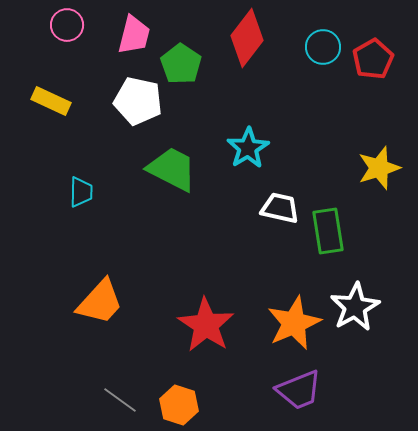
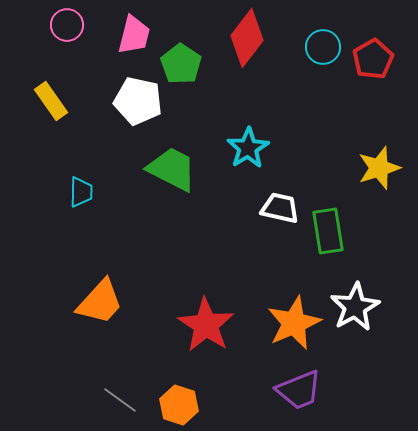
yellow rectangle: rotated 30 degrees clockwise
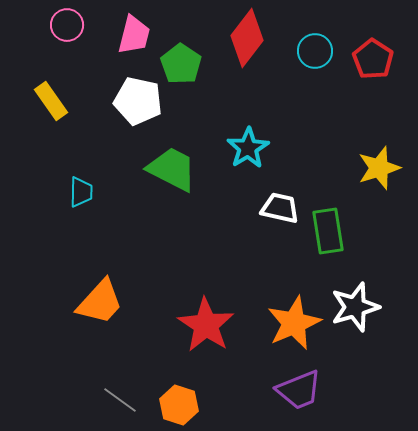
cyan circle: moved 8 px left, 4 px down
red pentagon: rotated 9 degrees counterclockwise
white star: rotated 12 degrees clockwise
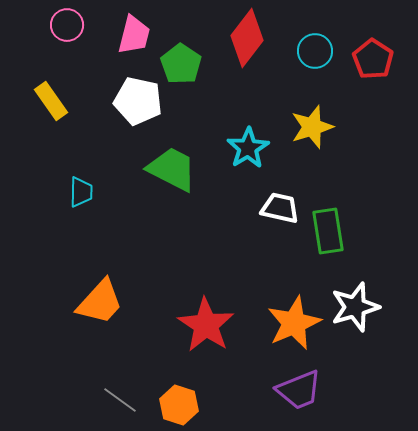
yellow star: moved 67 px left, 41 px up
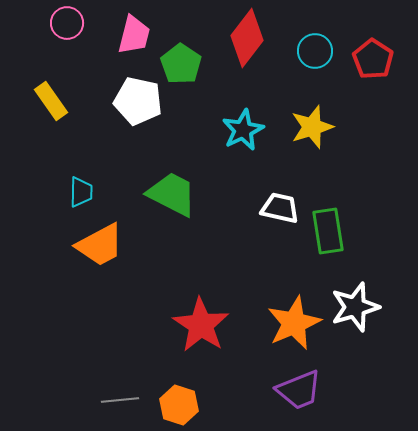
pink circle: moved 2 px up
cyan star: moved 5 px left, 18 px up; rotated 6 degrees clockwise
green trapezoid: moved 25 px down
orange trapezoid: moved 57 px up; rotated 20 degrees clockwise
red star: moved 5 px left
gray line: rotated 42 degrees counterclockwise
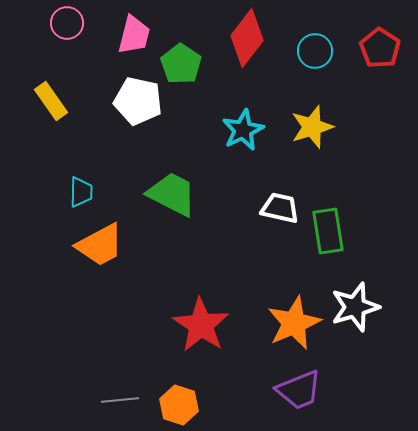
red pentagon: moved 7 px right, 11 px up
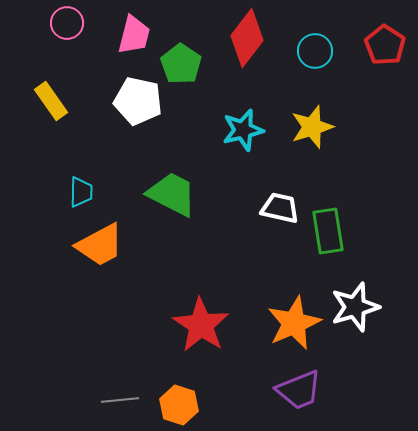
red pentagon: moved 5 px right, 3 px up
cyan star: rotated 12 degrees clockwise
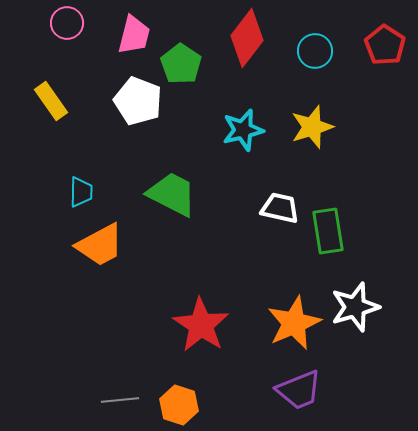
white pentagon: rotated 9 degrees clockwise
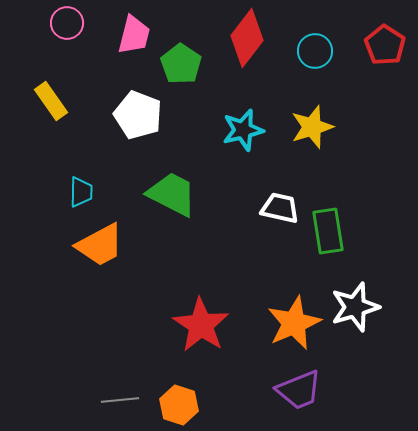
white pentagon: moved 14 px down
